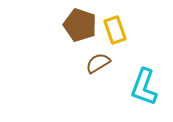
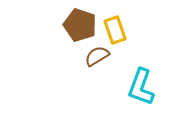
brown semicircle: moved 1 px left, 7 px up
cyan L-shape: moved 3 px left
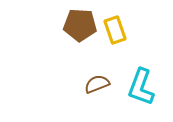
brown pentagon: rotated 16 degrees counterclockwise
brown semicircle: moved 28 px down; rotated 10 degrees clockwise
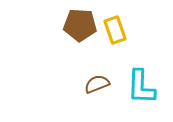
cyan L-shape: rotated 18 degrees counterclockwise
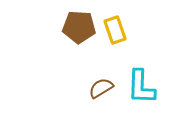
brown pentagon: moved 1 px left, 2 px down
brown semicircle: moved 4 px right, 4 px down; rotated 10 degrees counterclockwise
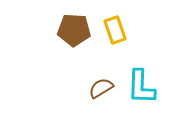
brown pentagon: moved 5 px left, 3 px down
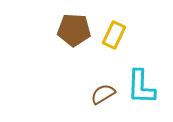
yellow rectangle: moved 1 px left, 5 px down; rotated 44 degrees clockwise
brown semicircle: moved 2 px right, 6 px down
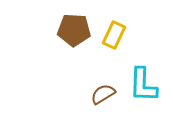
cyan L-shape: moved 2 px right, 2 px up
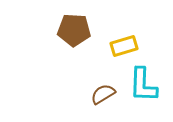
yellow rectangle: moved 10 px right, 11 px down; rotated 48 degrees clockwise
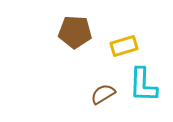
brown pentagon: moved 1 px right, 2 px down
